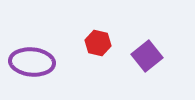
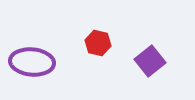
purple square: moved 3 px right, 5 px down
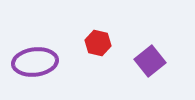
purple ellipse: moved 3 px right; rotated 12 degrees counterclockwise
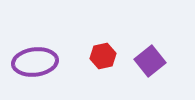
red hexagon: moved 5 px right, 13 px down; rotated 25 degrees counterclockwise
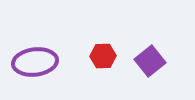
red hexagon: rotated 10 degrees clockwise
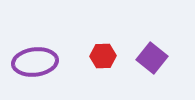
purple square: moved 2 px right, 3 px up; rotated 12 degrees counterclockwise
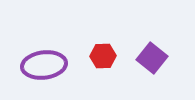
purple ellipse: moved 9 px right, 3 px down
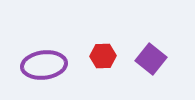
purple square: moved 1 px left, 1 px down
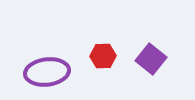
purple ellipse: moved 3 px right, 7 px down
